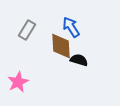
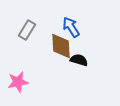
pink star: rotated 15 degrees clockwise
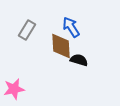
pink star: moved 4 px left, 7 px down
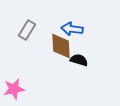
blue arrow: moved 1 px right, 2 px down; rotated 50 degrees counterclockwise
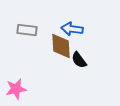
gray rectangle: rotated 66 degrees clockwise
black semicircle: rotated 144 degrees counterclockwise
pink star: moved 2 px right
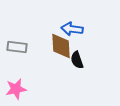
gray rectangle: moved 10 px left, 17 px down
black semicircle: moved 2 px left; rotated 18 degrees clockwise
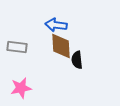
blue arrow: moved 16 px left, 4 px up
black semicircle: rotated 12 degrees clockwise
pink star: moved 5 px right, 1 px up
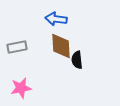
blue arrow: moved 6 px up
gray rectangle: rotated 18 degrees counterclockwise
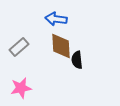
gray rectangle: moved 2 px right; rotated 30 degrees counterclockwise
